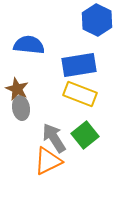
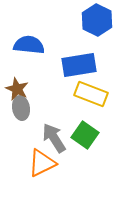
yellow rectangle: moved 11 px right
green square: rotated 16 degrees counterclockwise
orange triangle: moved 6 px left, 2 px down
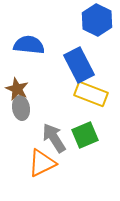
blue rectangle: rotated 72 degrees clockwise
green square: rotated 32 degrees clockwise
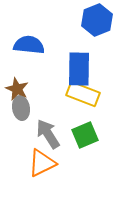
blue hexagon: rotated 12 degrees clockwise
blue rectangle: moved 4 px down; rotated 28 degrees clockwise
yellow rectangle: moved 8 px left
gray arrow: moved 6 px left, 4 px up
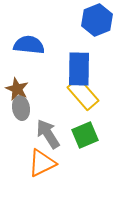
yellow rectangle: rotated 28 degrees clockwise
